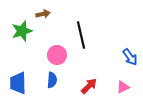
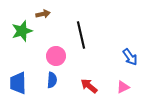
pink circle: moved 1 px left, 1 px down
red arrow: rotated 96 degrees counterclockwise
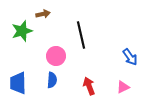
red arrow: rotated 30 degrees clockwise
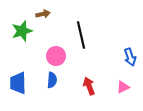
blue arrow: rotated 18 degrees clockwise
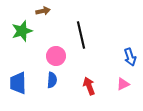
brown arrow: moved 3 px up
pink triangle: moved 3 px up
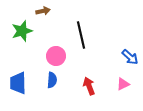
blue arrow: rotated 30 degrees counterclockwise
